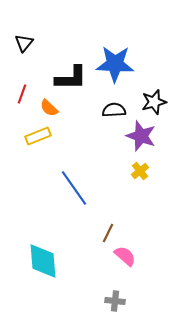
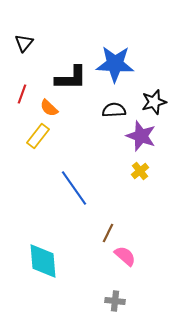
yellow rectangle: rotated 30 degrees counterclockwise
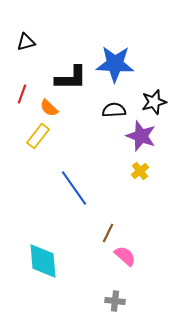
black triangle: moved 2 px right, 1 px up; rotated 36 degrees clockwise
